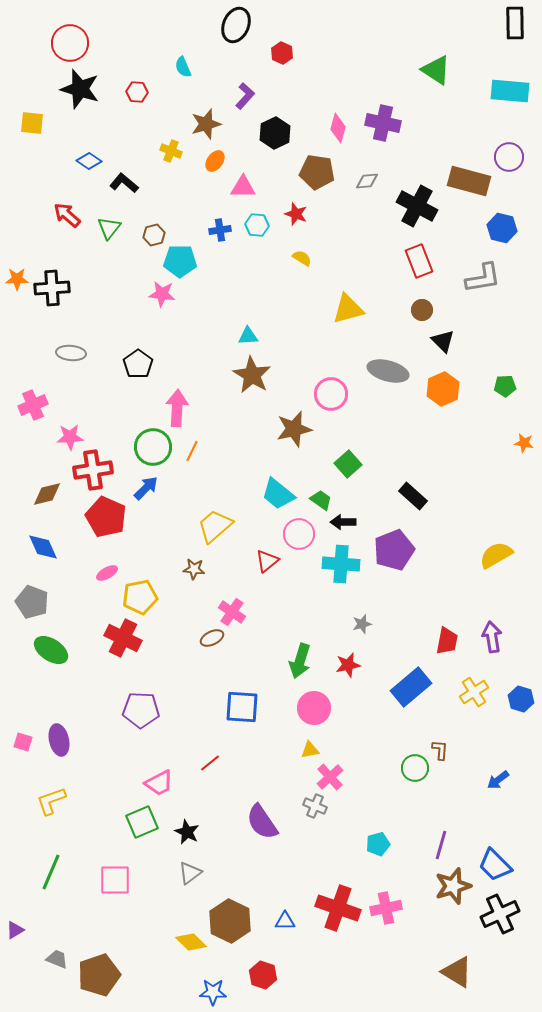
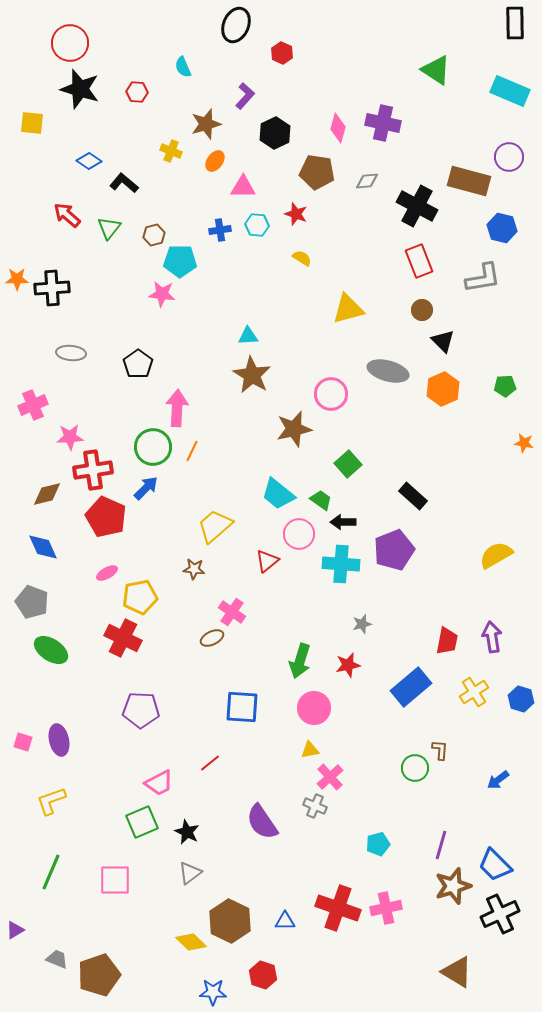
cyan rectangle at (510, 91): rotated 18 degrees clockwise
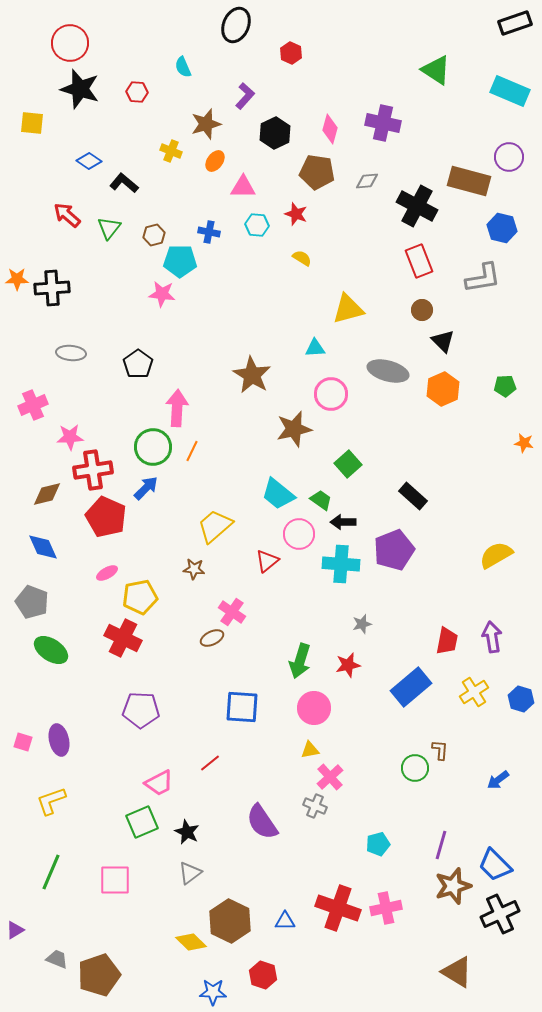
black rectangle at (515, 23): rotated 72 degrees clockwise
red hexagon at (282, 53): moved 9 px right
pink diamond at (338, 128): moved 8 px left, 1 px down
blue cross at (220, 230): moved 11 px left, 2 px down; rotated 20 degrees clockwise
cyan triangle at (248, 336): moved 67 px right, 12 px down
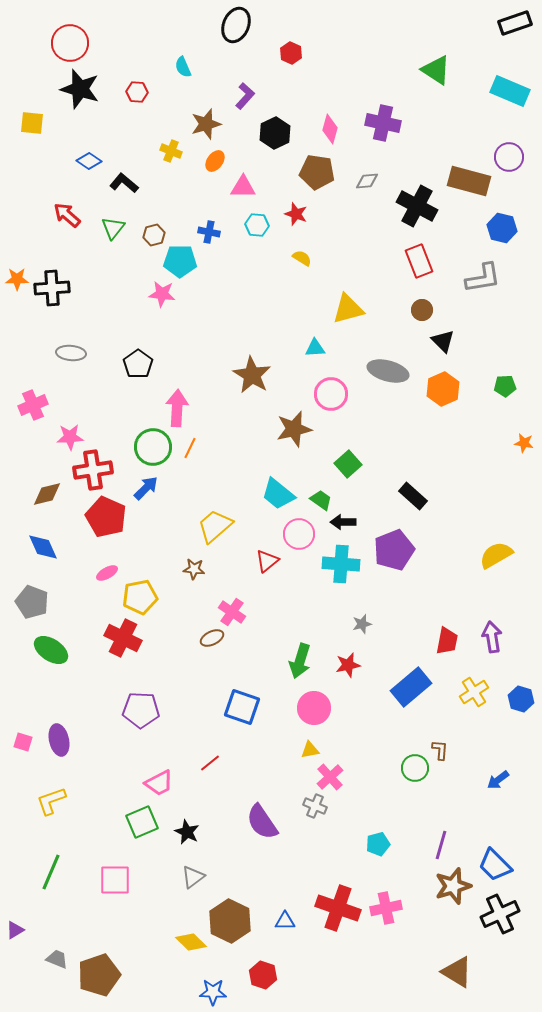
green triangle at (109, 228): moved 4 px right
orange line at (192, 451): moved 2 px left, 3 px up
blue square at (242, 707): rotated 15 degrees clockwise
gray triangle at (190, 873): moved 3 px right, 4 px down
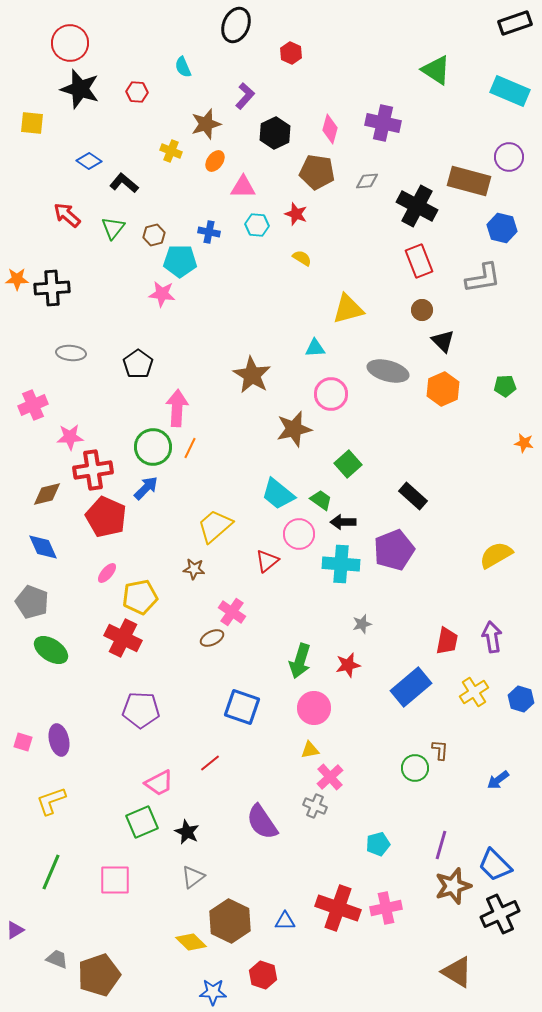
pink ellipse at (107, 573): rotated 20 degrees counterclockwise
